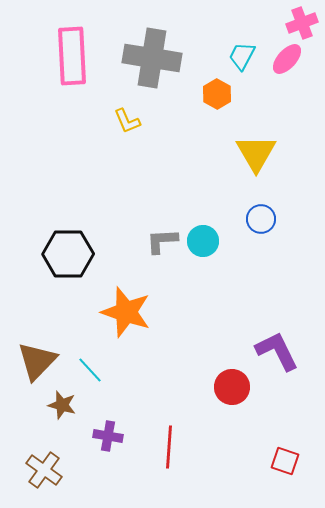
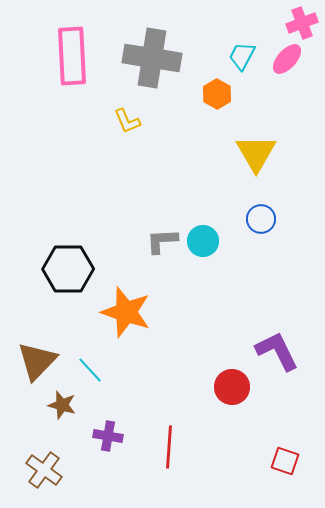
black hexagon: moved 15 px down
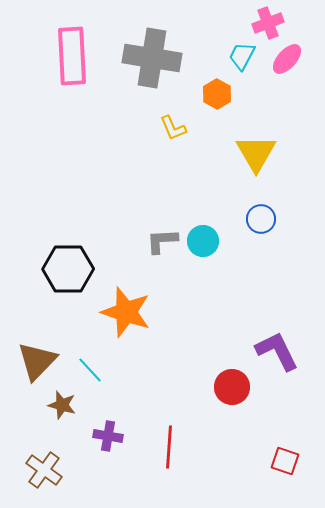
pink cross: moved 34 px left
yellow L-shape: moved 46 px right, 7 px down
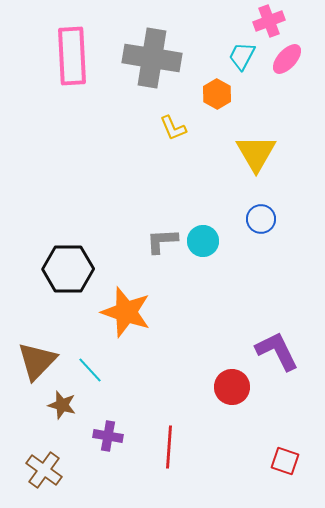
pink cross: moved 1 px right, 2 px up
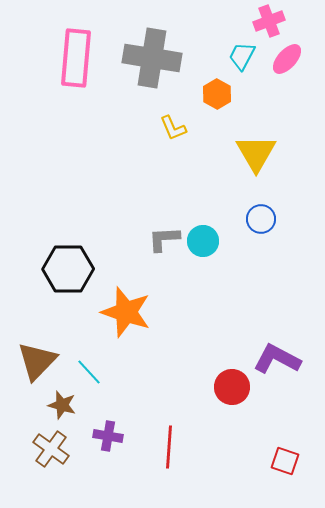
pink rectangle: moved 4 px right, 2 px down; rotated 8 degrees clockwise
gray L-shape: moved 2 px right, 2 px up
purple L-shape: moved 8 px down; rotated 36 degrees counterclockwise
cyan line: moved 1 px left, 2 px down
brown cross: moved 7 px right, 21 px up
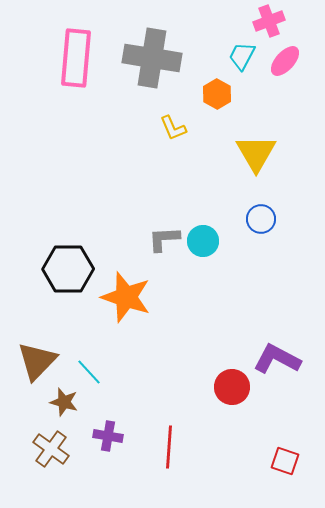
pink ellipse: moved 2 px left, 2 px down
orange star: moved 15 px up
brown star: moved 2 px right, 3 px up
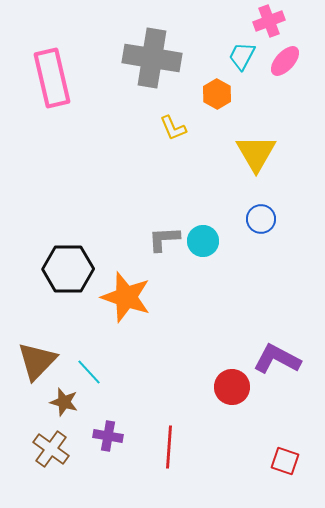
pink rectangle: moved 24 px left, 20 px down; rotated 18 degrees counterclockwise
